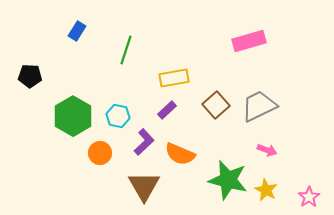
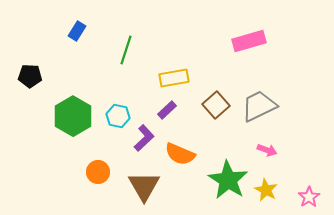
purple L-shape: moved 4 px up
orange circle: moved 2 px left, 19 px down
green star: rotated 18 degrees clockwise
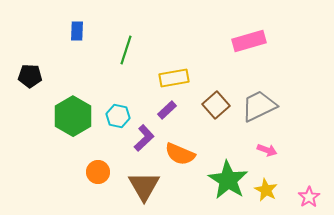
blue rectangle: rotated 30 degrees counterclockwise
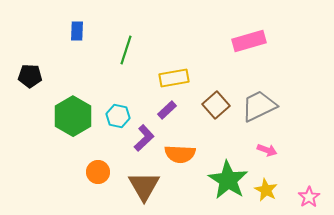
orange semicircle: rotated 20 degrees counterclockwise
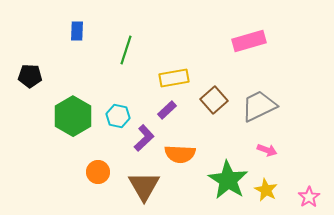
brown square: moved 2 px left, 5 px up
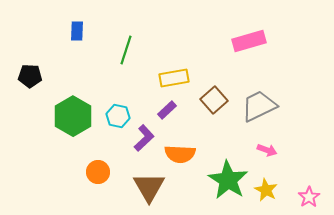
brown triangle: moved 5 px right, 1 px down
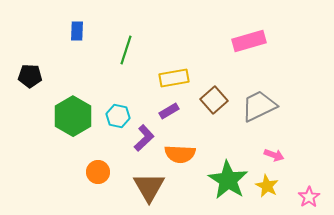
purple rectangle: moved 2 px right, 1 px down; rotated 12 degrees clockwise
pink arrow: moved 7 px right, 5 px down
yellow star: moved 1 px right, 4 px up
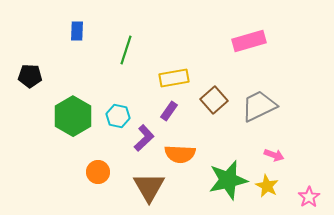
purple rectangle: rotated 24 degrees counterclockwise
green star: rotated 27 degrees clockwise
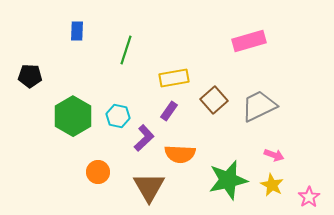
yellow star: moved 5 px right, 1 px up
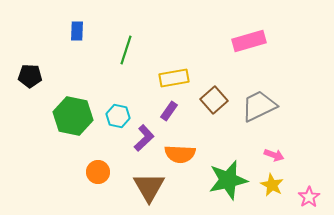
green hexagon: rotated 18 degrees counterclockwise
